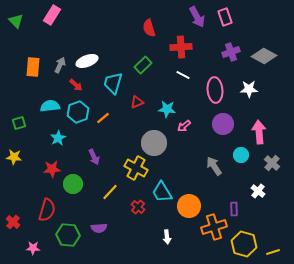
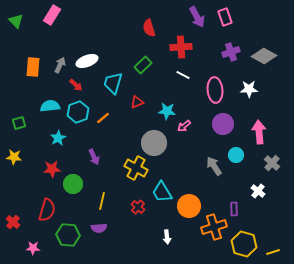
cyan star at (167, 109): moved 2 px down
cyan circle at (241, 155): moved 5 px left
yellow line at (110, 192): moved 8 px left, 9 px down; rotated 30 degrees counterclockwise
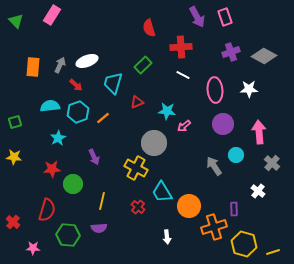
green square at (19, 123): moved 4 px left, 1 px up
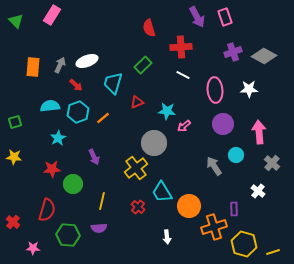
purple cross at (231, 52): moved 2 px right
yellow cross at (136, 168): rotated 25 degrees clockwise
